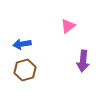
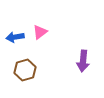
pink triangle: moved 28 px left, 6 px down
blue arrow: moved 7 px left, 7 px up
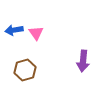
pink triangle: moved 4 px left, 1 px down; rotated 28 degrees counterclockwise
blue arrow: moved 1 px left, 7 px up
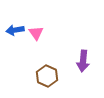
blue arrow: moved 1 px right
brown hexagon: moved 22 px right, 6 px down; rotated 20 degrees counterclockwise
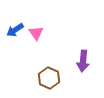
blue arrow: rotated 24 degrees counterclockwise
brown hexagon: moved 2 px right, 2 px down
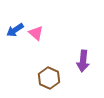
pink triangle: rotated 14 degrees counterclockwise
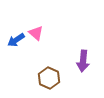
blue arrow: moved 1 px right, 10 px down
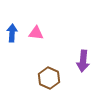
pink triangle: rotated 35 degrees counterclockwise
blue arrow: moved 4 px left, 7 px up; rotated 126 degrees clockwise
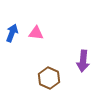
blue arrow: rotated 18 degrees clockwise
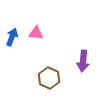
blue arrow: moved 4 px down
